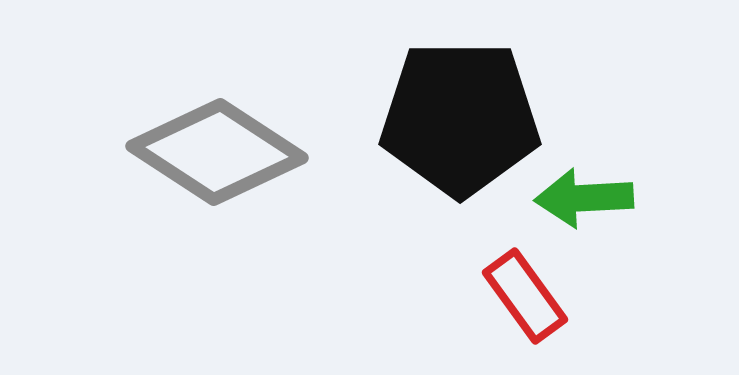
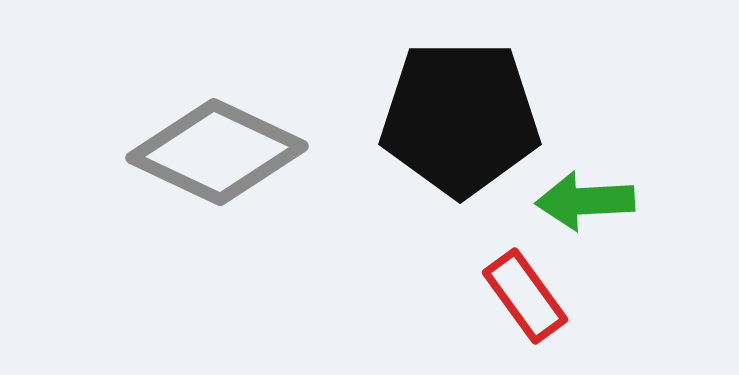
gray diamond: rotated 8 degrees counterclockwise
green arrow: moved 1 px right, 3 px down
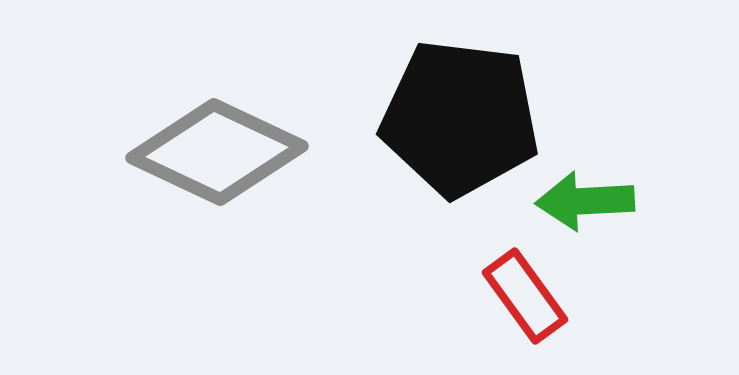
black pentagon: rotated 7 degrees clockwise
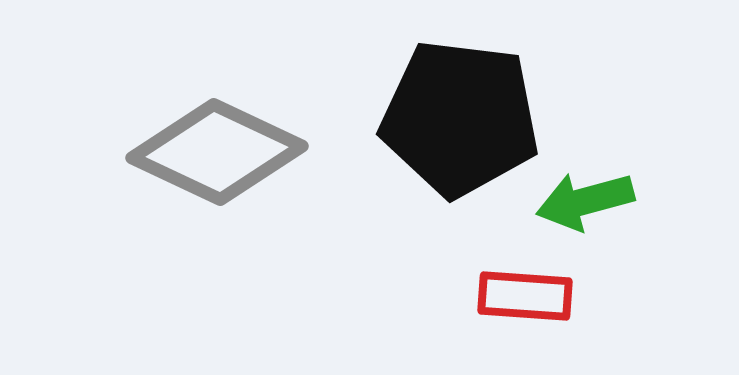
green arrow: rotated 12 degrees counterclockwise
red rectangle: rotated 50 degrees counterclockwise
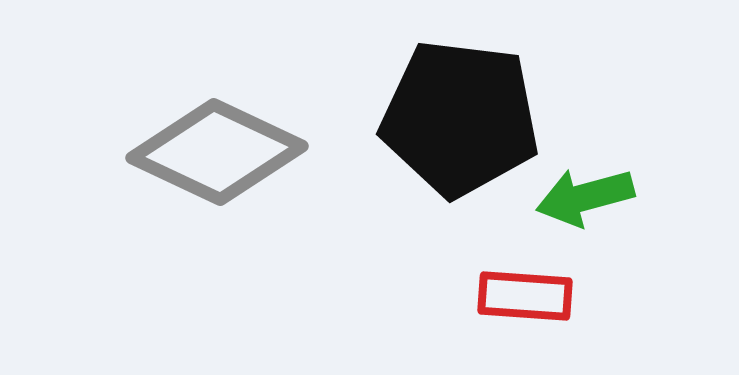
green arrow: moved 4 px up
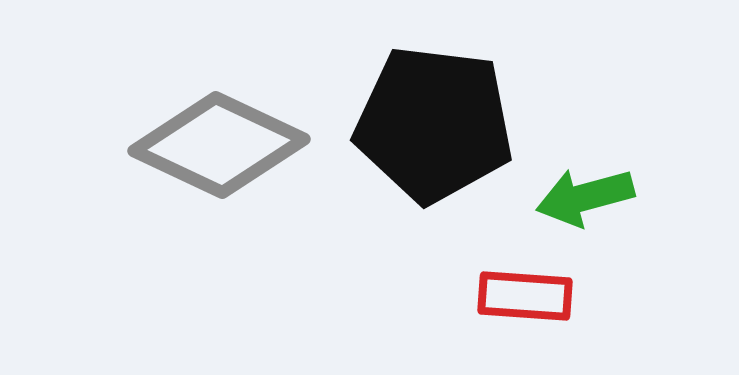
black pentagon: moved 26 px left, 6 px down
gray diamond: moved 2 px right, 7 px up
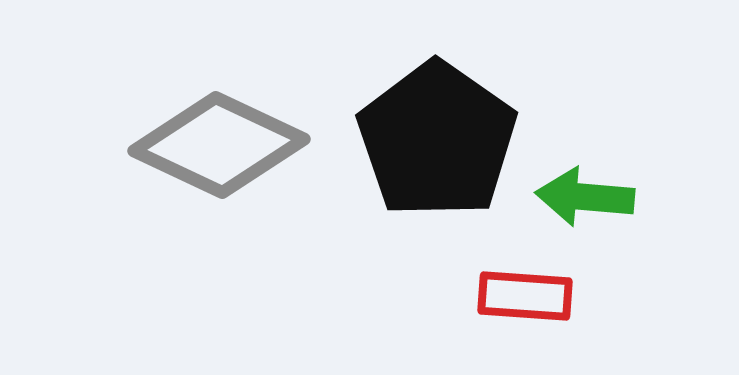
black pentagon: moved 3 px right, 16 px down; rotated 28 degrees clockwise
green arrow: rotated 20 degrees clockwise
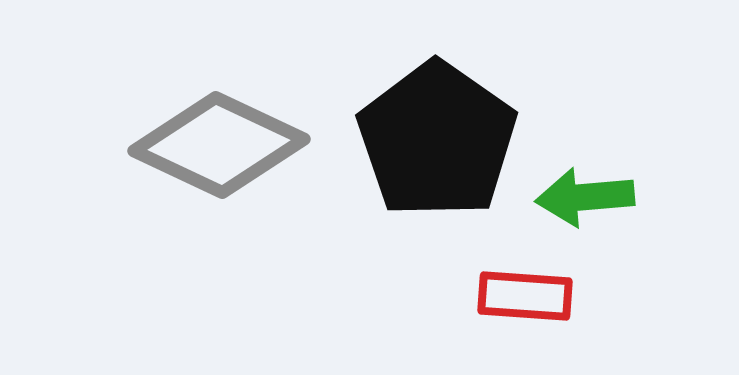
green arrow: rotated 10 degrees counterclockwise
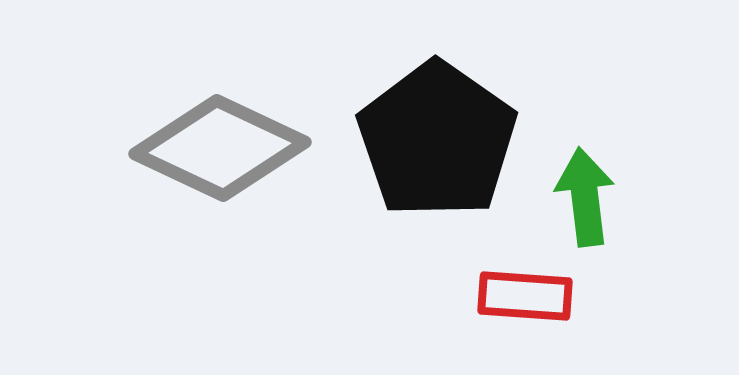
gray diamond: moved 1 px right, 3 px down
green arrow: rotated 88 degrees clockwise
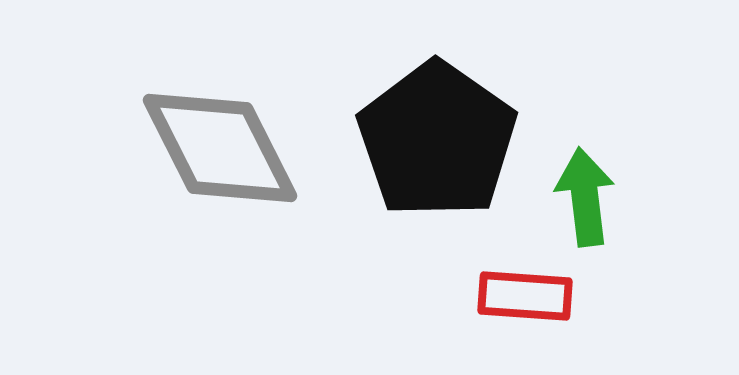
gray diamond: rotated 38 degrees clockwise
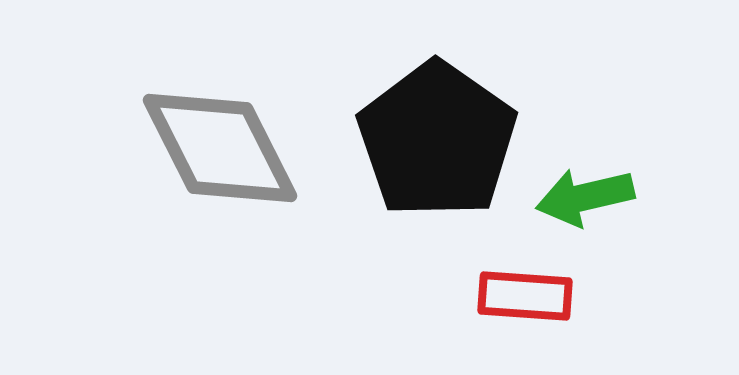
green arrow: rotated 96 degrees counterclockwise
